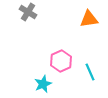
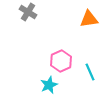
cyan star: moved 6 px right, 1 px down
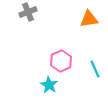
gray cross: rotated 36 degrees clockwise
cyan line: moved 5 px right, 3 px up
cyan star: rotated 18 degrees counterclockwise
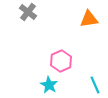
gray cross: rotated 30 degrees counterclockwise
cyan line: moved 16 px down
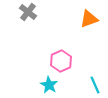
orange triangle: rotated 12 degrees counterclockwise
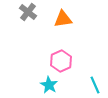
orange triangle: moved 26 px left; rotated 12 degrees clockwise
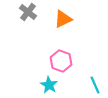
orange triangle: rotated 18 degrees counterclockwise
pink hexagon: rotated 15 degrees counterclockwise
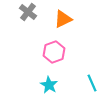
pink hexagon: moved 7 px left, 9 px up; rotated 20 degrees clockwise
cyan line: moved 3 px left, 2 px up
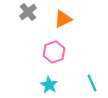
gray cross: rotated 12 degrees clockwise
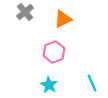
gray cross: moved 3 px left
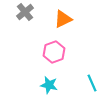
cyan star: rotated 18 degrees counterclockwise
